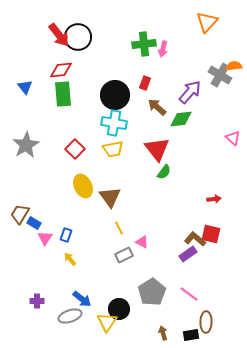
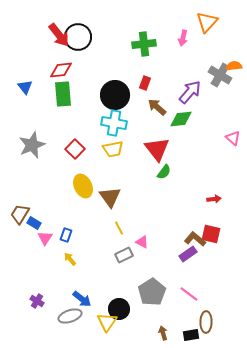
pink arrow at (163, 49): moved 20 px right, 11 px up
gray star at (26, 145): moved 6 px right; rotated 8 degrees clockwise
purple cross at (37, 301): rotated 32 degrees clockwise
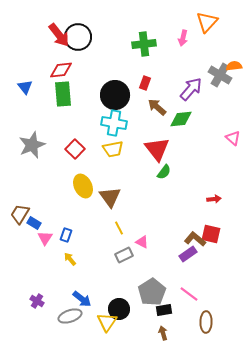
purple arrow at (190, 92): moved 1 px right, 3 px up
black rectangle at (191, 335): moved 27 px left, 25 px up
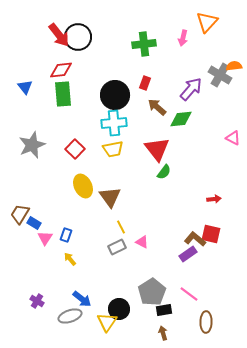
cyan cross at (114, 123): rotated 15 degrees counterclockwise
pink triangle at (233, 138): rotated 14 degrees counterclockwise
yellow line at (119, 228): moved 2 px right, 1 px up
gray rectangle at (124, 255): moved 7 px left, 8 px up
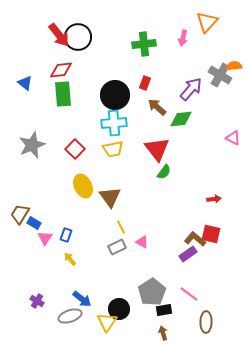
blue triangle at (25, 87): moved 4 px up; rotated 14 degrees counterclockwise
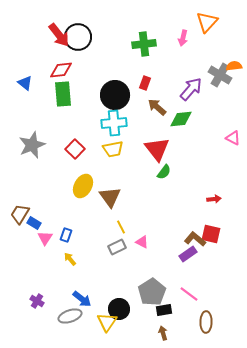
yellow ellipse at (83, 186): rotated 55 degrees clockwise
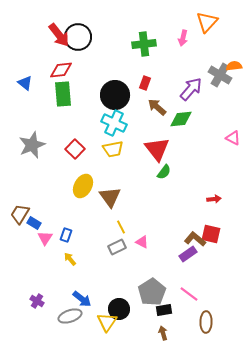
cyan cross at (114, 123): rotated 30 degrees clockwise
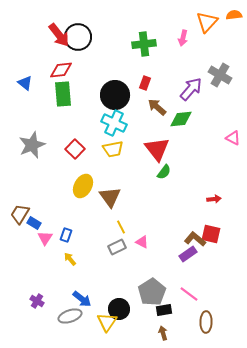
orange semicircle at (234, 66): moved 51 px up
